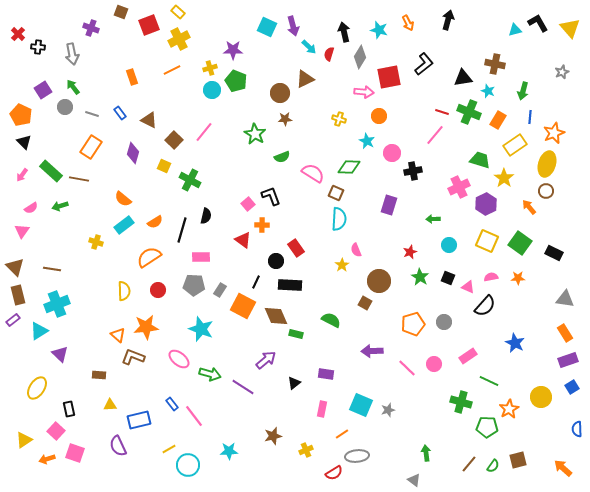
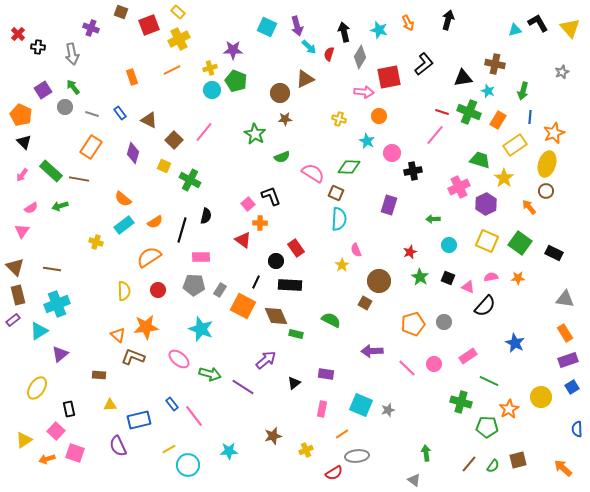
purple arrow at (293, 26): moved 4 px right
orange cross at (262, 225): moved 2 px left, 2 px up
purple triangle at (60, 354): rotated 36 degrees clockwise
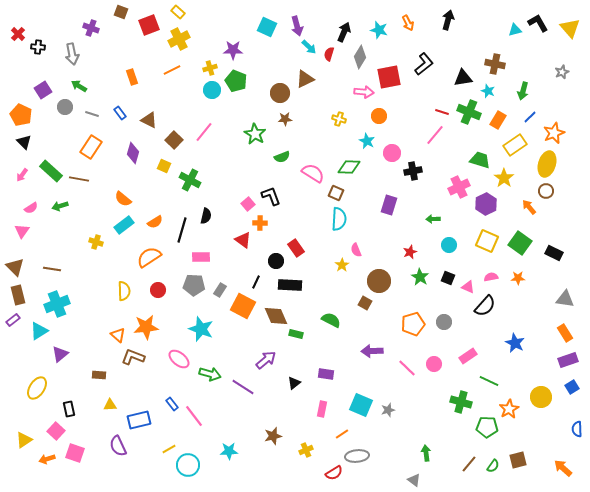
black arrow at (344, 32): rotated 36 degrees clockwise
green arrow at (73, 87): moved 6 px right, 1 px up; rotated 21 degrees counterclockwise
blue line at (530, 117): rotated 40 degrees clockwise
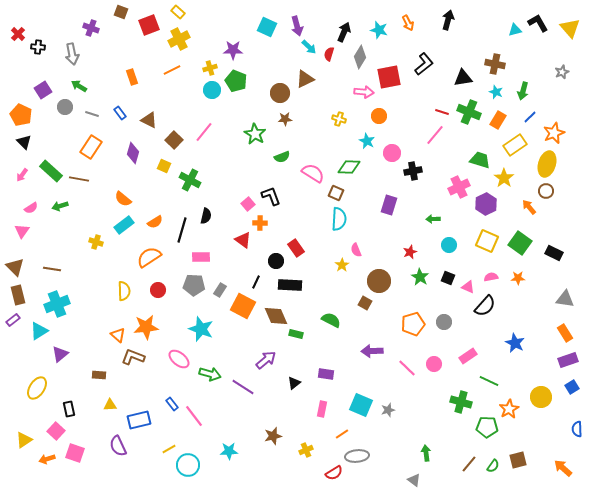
cyan star at (488, 91): moved 8 px right, 1 px down
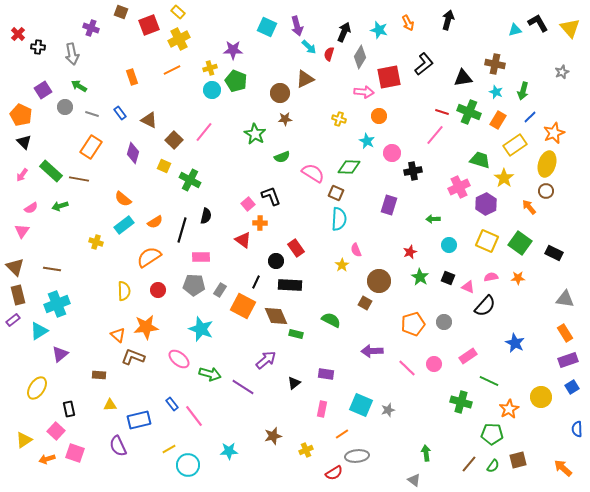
green pentagon at (487, 427): moved 5 px right, 7 px down
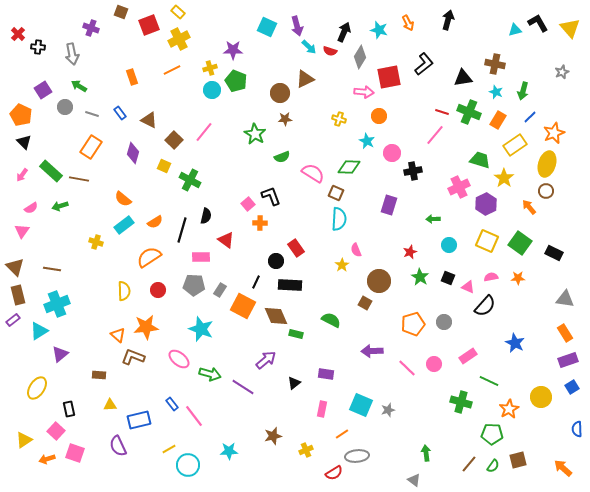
red semicircle at (329, 54): moved 1 px right, 3 px up; rotated 88 degrees counterclockwise
red triangle at (243, 240): moved 17 px left
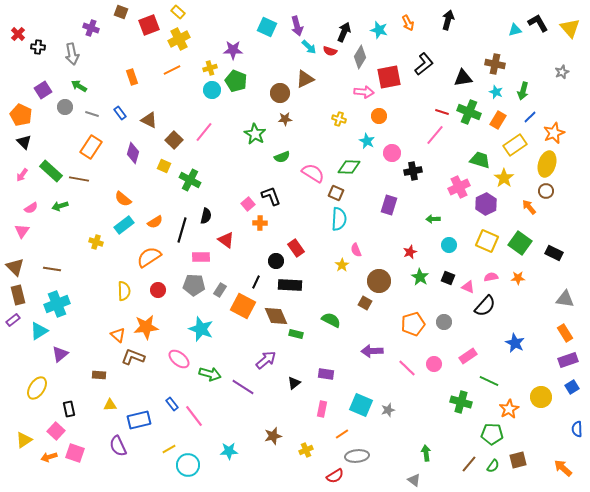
orange arrow at (47, 459): moved 2 px right, 2 px up
red semicircle at (334, 473): moved 1 px right, 3 px down
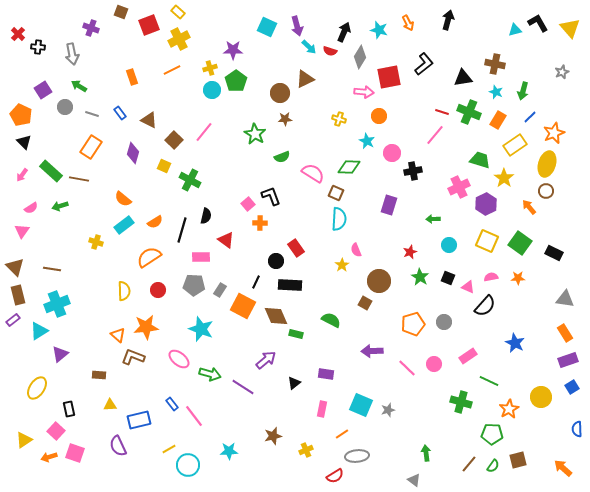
green pentagon at (236, 81): rotated 15 degrees clockwise
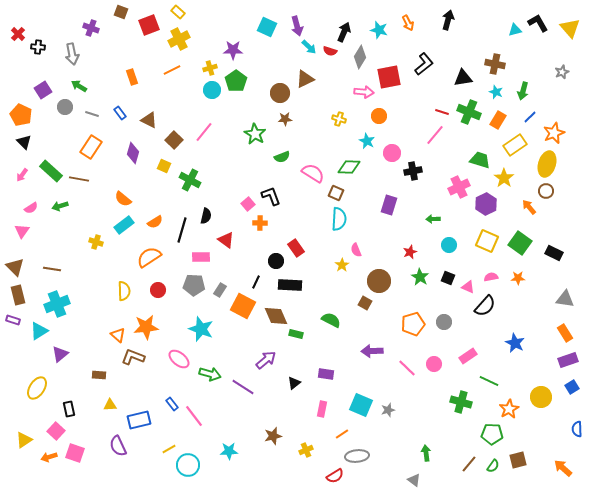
purple rectangle at (13, 320): rotated 56 degrees clockwise
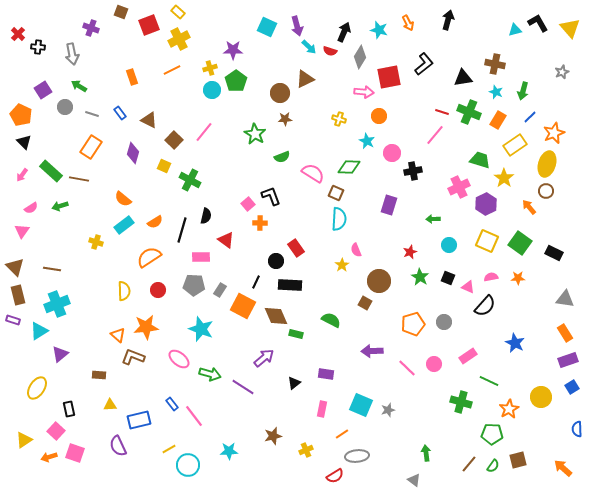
purple arrow at (266, 360): moved 2 px left, 2 px up
